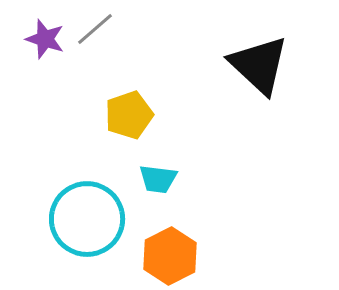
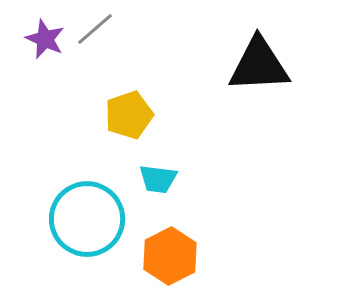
purple star: rotated 6 degrees clockwise
black triangle: rotated 46 degrees counterclockwise
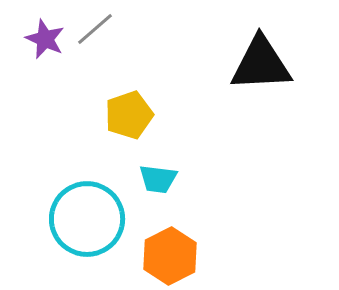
black triangle: moved 2 px right, 1 px up
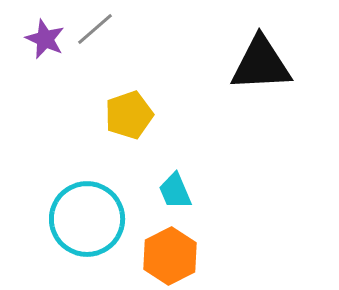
cyan trapezoid: moved 17 px right, 12 px down; rotated 60 degrees clockwise
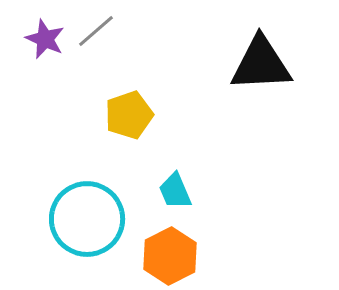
gray line: moved 1 px right, 2 px down
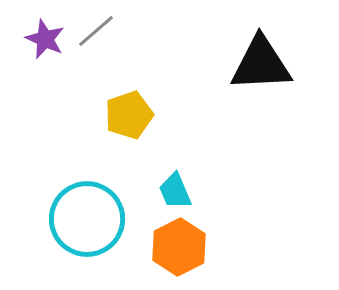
orange hexagon: moved 9 px right, 9 px up
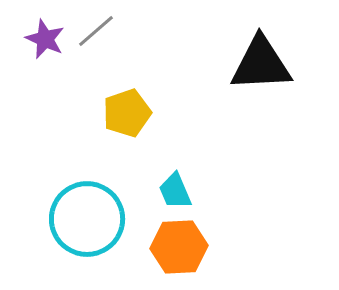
yellow pentagon: moved 2 px left, 2 px up
orange hexagon: rotated 24 degrees clockwise
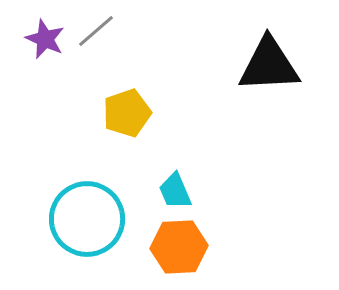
black triangle: moved 8 px right, 1 px down
